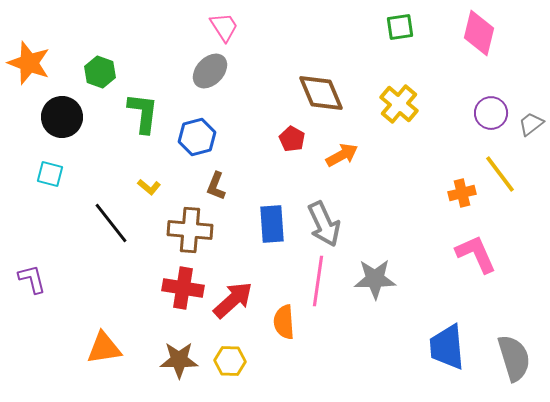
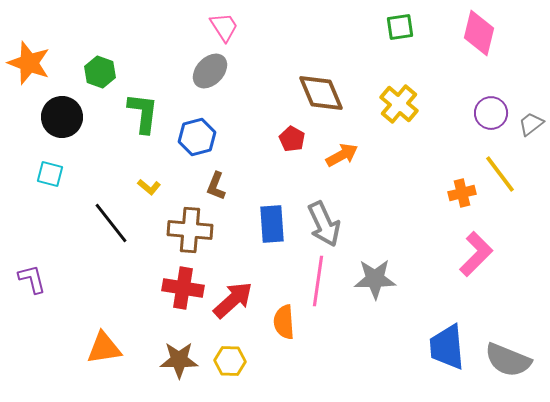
pink L-shape: rotated 69 degrees clockwise
gray semicircle: moved 6 px left, 2 px down; rotated 129 degrees clockwise
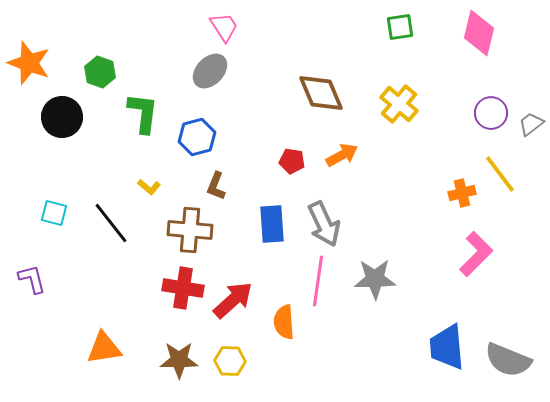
red pentagon: moved 22 px down; rotated 20 degrees counterclockwise
cyan square: moved 4 px right, 39 px down
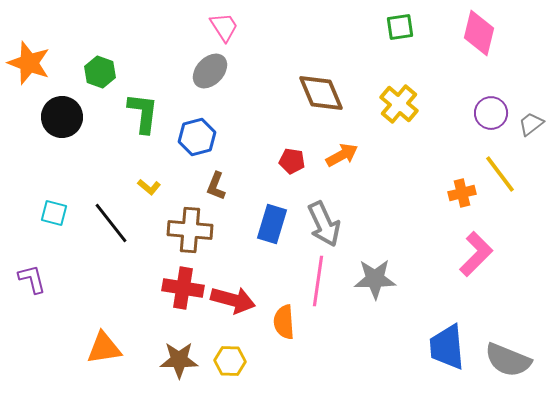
blue rectangle: rotated 21 degrees clockwise
red arrow: rotated 57 degrees clockwise
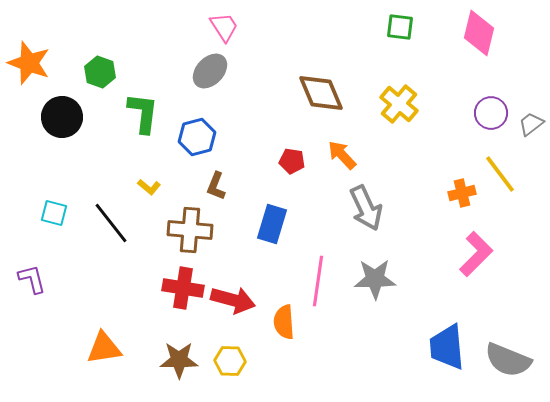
green square: rotated 16 degrees clockwise
orange arrow: rotated 104 degrees counterclockwise
gray arrow: moved 42 px right, 16 px up
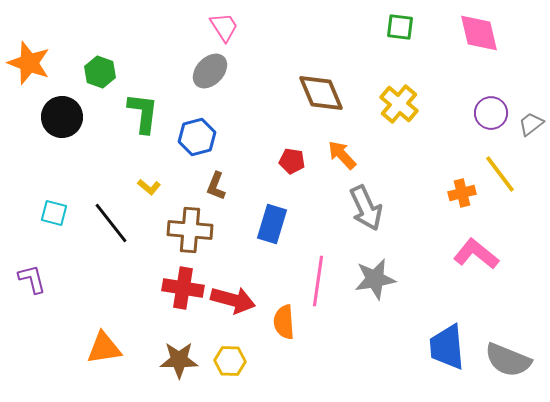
pink diamond: rotated 27 degrees counterclockwise
pink L-shape: rotated 96 degrees counterclockwise
gray star: rotated 9 degrees counterclockwise
